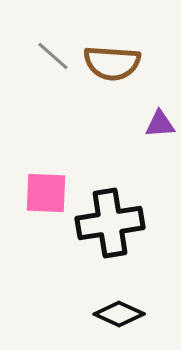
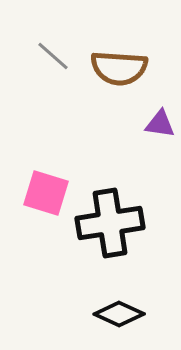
brown semicircle: moved 7 px right, 5 px down
purple triangle: rotated 12 degrees clockwise
pink square: rotated 15 degrees clockwise
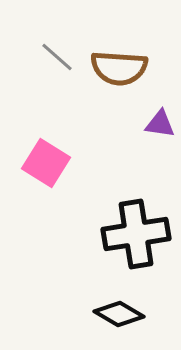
gray line: moved 4 px right, 1 px down
pink square: moved 30 px up; rotated 15 degrees clockwise
black cross: moved 26 px right, 11 px down
black diamond: rotated 6 degrees clockwise
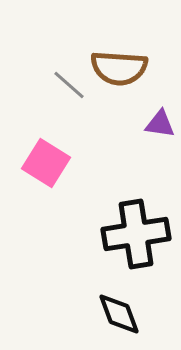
gray line: moved 12 px right, 28 px down
black diamond: rotated 39 degrees clockwise
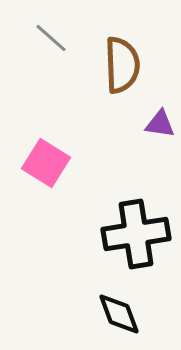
brown semicircle: moved 3 px right, 3 px up; rotated 96 degrees counterclockwise
gray line: moved 18 px left, 47 px up
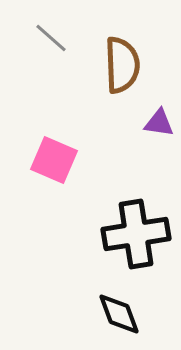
purple triangle: moved 1 px left, 1 px up
pink square: moved 8 px right, 3 px up; rotated 9 degrees counterclockwise
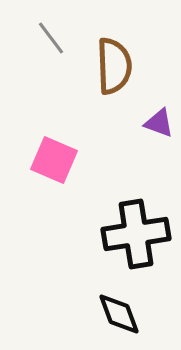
gray line: rotated 12 degrees clockwise
brown semicircle: moved 8 px left, 1 px down
purple triangle: rotated 12 degrees clockwise
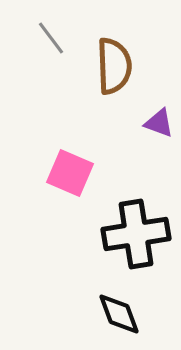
pink square: moved 16 px right, 13 px down
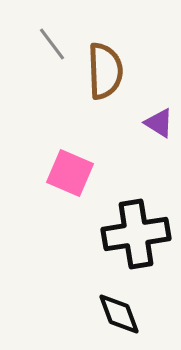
gray line: moved 1 px right, 6 px down
brown semicircle: moved 9 px left, 5 px down
purple triangle: rotated 12 degrees clockwise
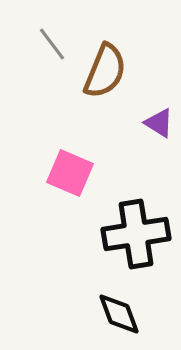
brown semicircle: rotated 24 degrees clockwise
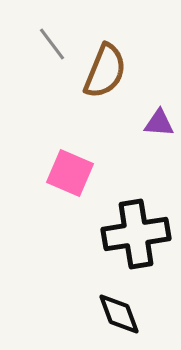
purple triangle: rotated 28 degrees counterclockwise
